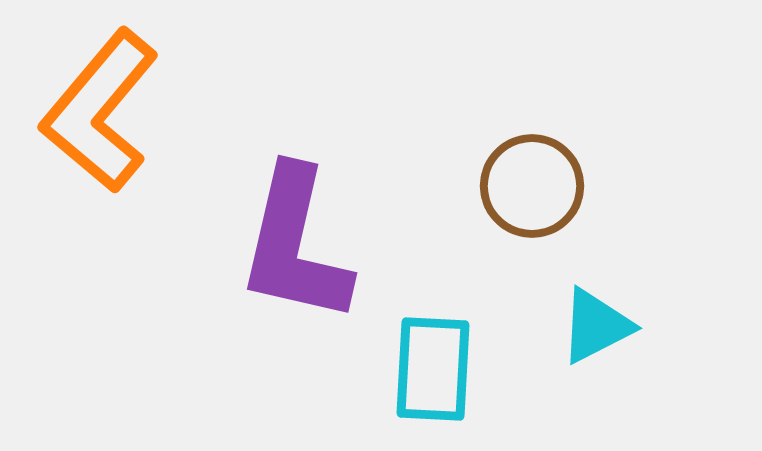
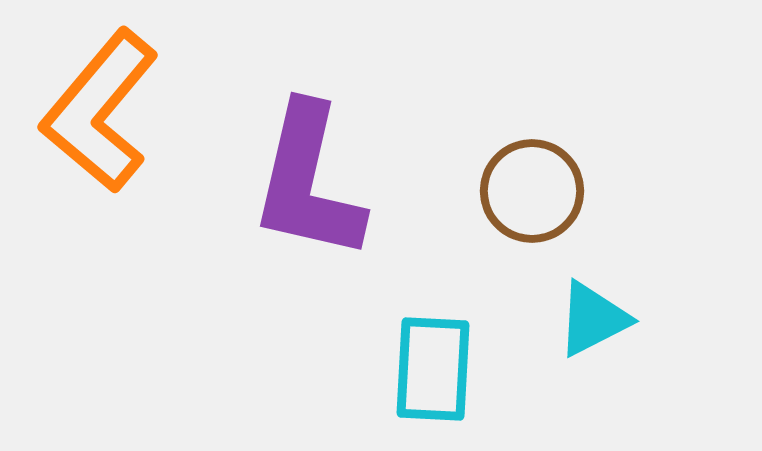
brown circle: moved 5 px down
purple L-shape: moved 13 px right, 63 px up
cyan triangle: moved 3 px left, 7 px up
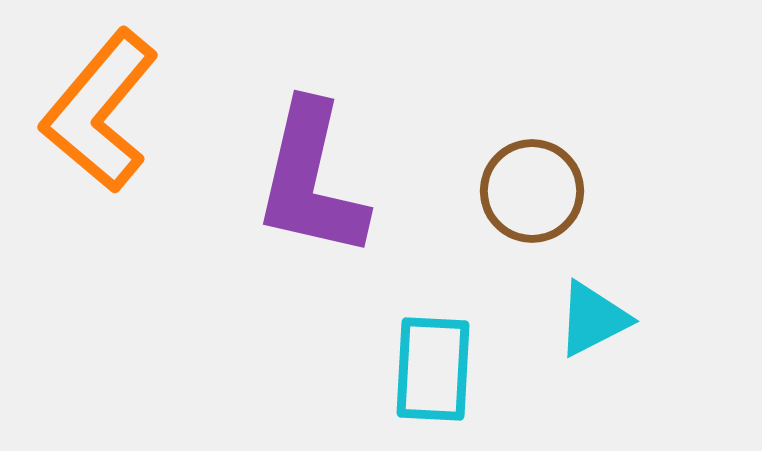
purple L-shape: moved 3 px right, 2 px up
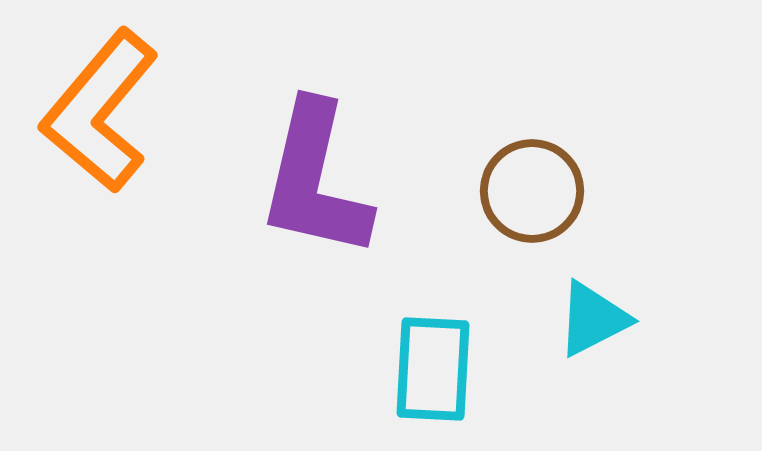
purple L-shape: moved 4 px right
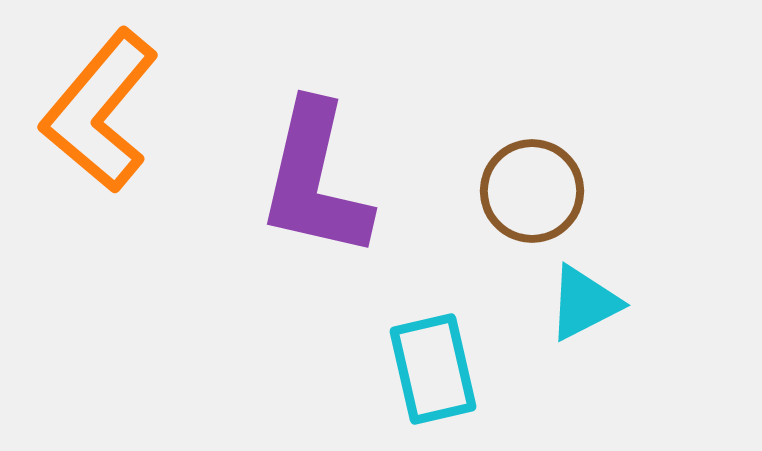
cyan triangle: moved 9 px left, 16 px up
cyan rectangle: rotated 16 degrees counterclockwise
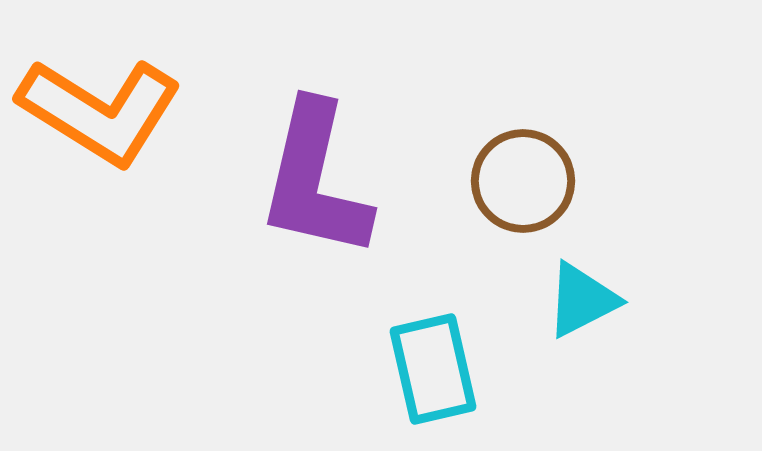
orange L-shape: rotated 98 degrees counterclockwise
brown circle: moved 9 px left, 10 px up
cyan triangle: moved 2 px left, 3 px up
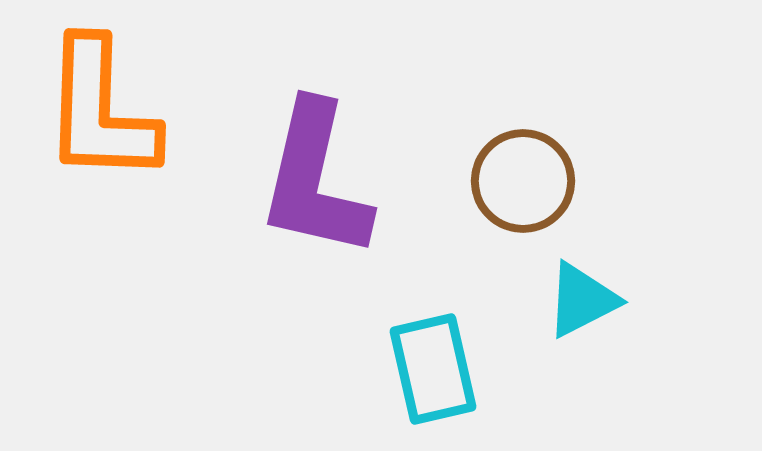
orange L-shape: rotated 60 degrees clockwise
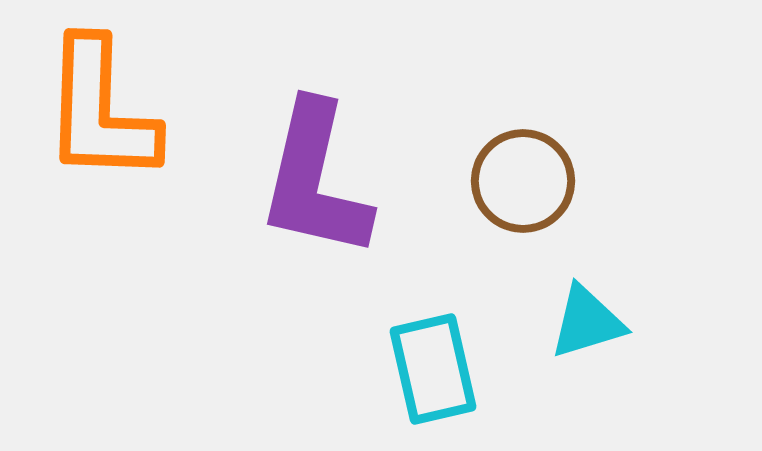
cyan triangle: moved 5 px right, 22 px down; rotated 10 degrees clockwise
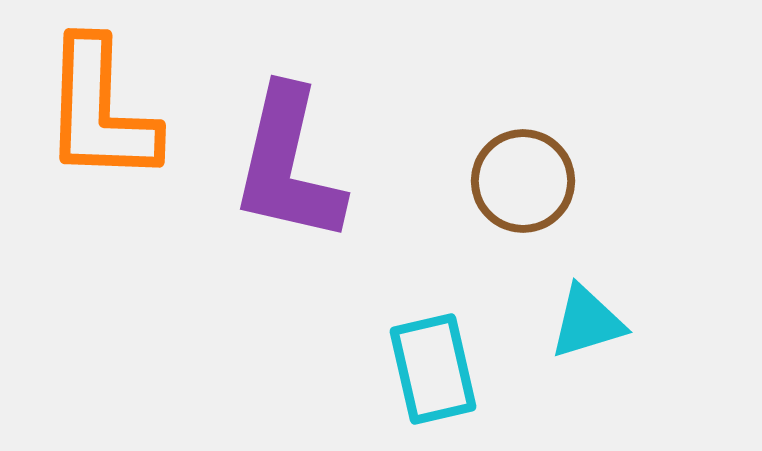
purple L-shape: moved 27 px left, 15 px up
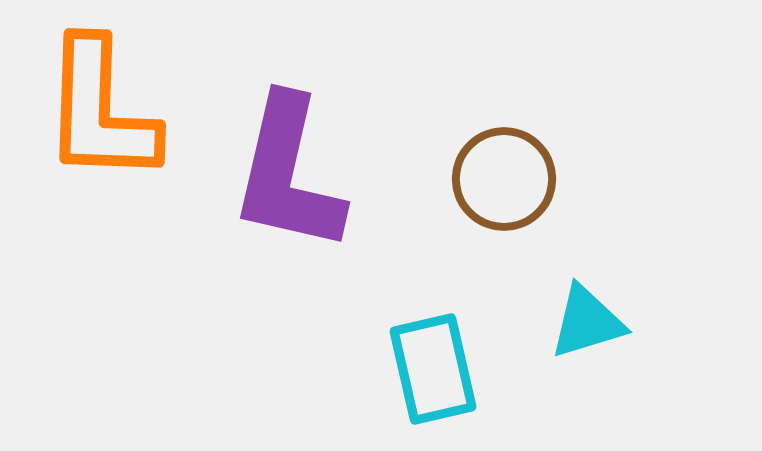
purple L-shape: moved 9 px down
brown circle: moved 19 px left, 2 px up
